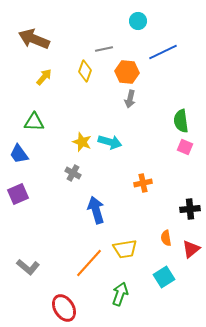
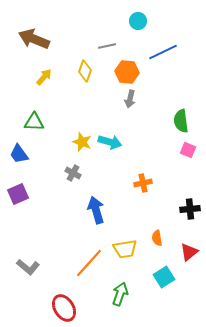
gray line: moved 3 px right, 3 px up
pink square: moved 3 px right, 3 px down
orange semicircle: moved 9 px left
red triangle: moved 2 px left, 3 px down
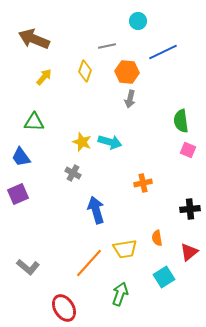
blue trapezoid: moved 2 px right, 3 px down
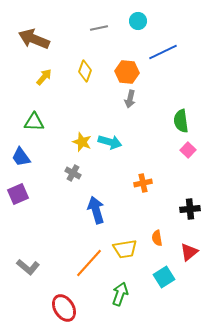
gray line: moved 8 px left, 18 px up
pink square: rotated 21 degrees clockwise
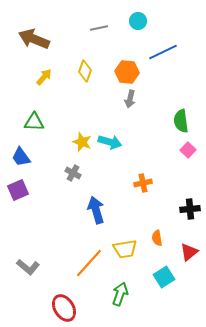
purple square: moved 4 px up
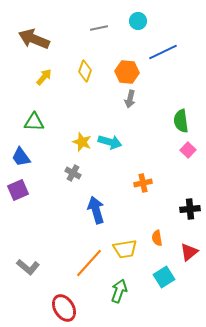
green arrow: moved 1 px left, 3 px up
